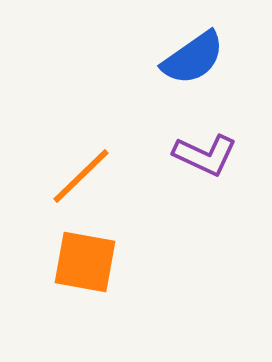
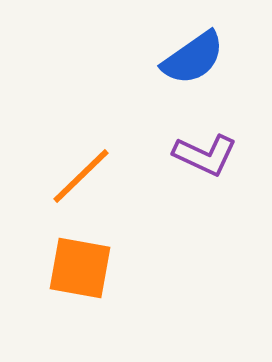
orange square: moved 5 px left, 6 px down
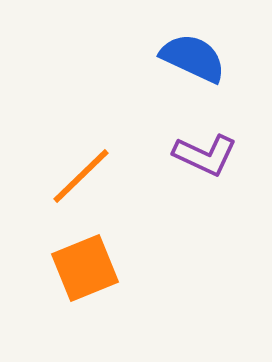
blue semicircle: rotated 120 degrees counterclockwise
orange square: moved 5 px right; rotated 32 degrees counterclockwise
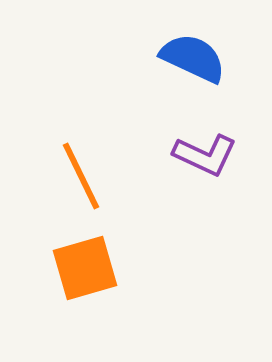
orange line: rotated 72 degrees counterclockwise
orange square: rotated 6 degrees clockwise
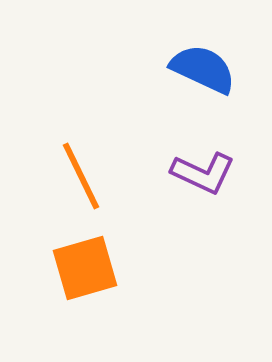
blue semicircle: moved 10 px right, 11 px down
purple L-shape: moved 2 px left, 18 px down
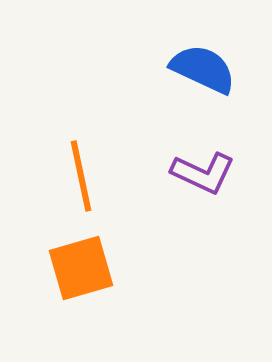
orange line: rotated 14 degrees clockwise
orange square: moved 4 px left
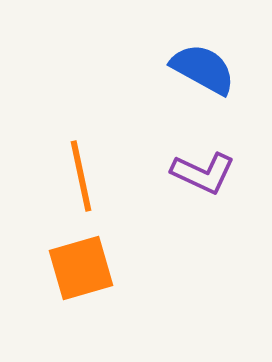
blue semicircle: rotated 4 degrees clockwise
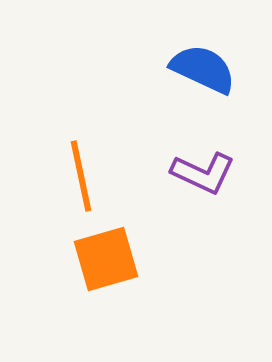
blue semicircle: rotated 4 degrees counterclockwise
orange square: moved 25 px right, 9 px up
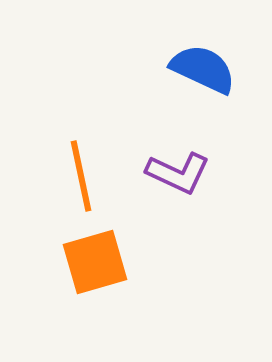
purple L-shape: moved 25 px left
orange square: moved 11 px left, 3 px down
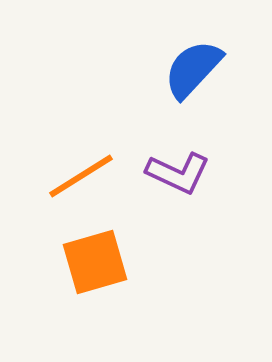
blue semicircle: moved 10 px left; rotated 72 degrees counterclockwise
orange line: rotated 70 degrees clockwise
